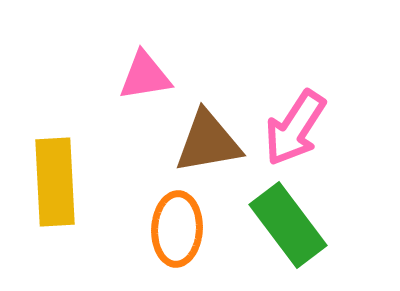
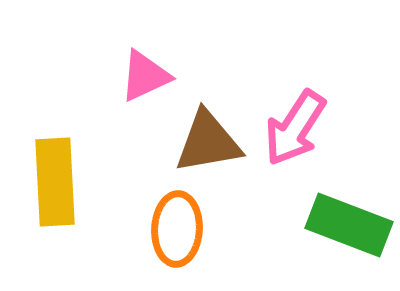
pink triangle: rotated 16 degrees counterclockwise
green rectangle: moved 61 px right; rotated 32 degrees counterclockwise
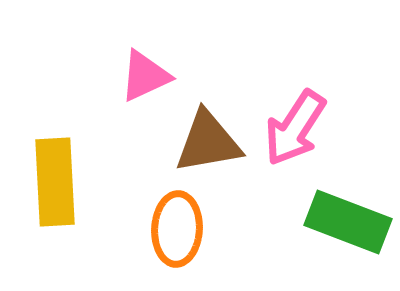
green rectangle: moved 1 px left, 3 px up
